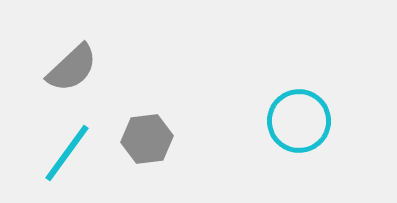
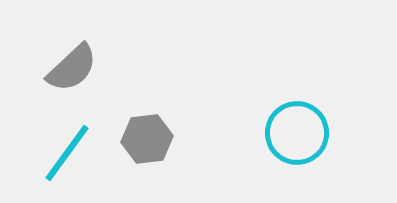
cyan circle: moved 2 px left, 12 px down
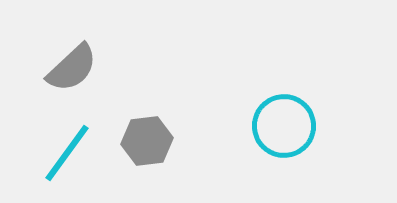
cyan circle: moved 13 px left, 7 px up
gray hexagon: moved 2 px down
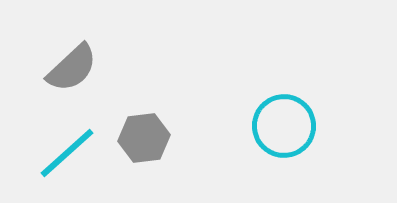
gray hexagon: moved 3 px left, 3 px up
cyan line: rotated 12 degrees clockwise
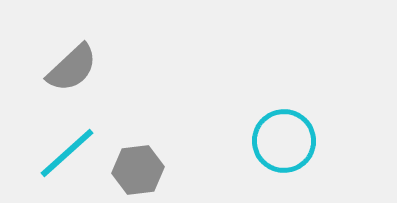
cyan circle: moved 15 px down
gray hexagon: moved 6 px left, 32 px down
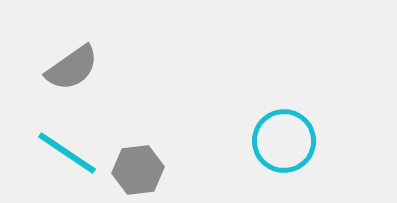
gray semicircle: rotated 8 degrees clockwise
cyan line: rotated 76 degrees clockwise
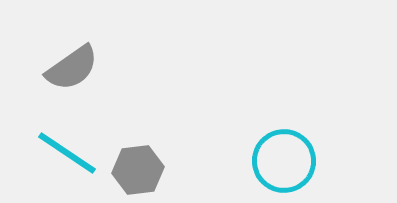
cyan circle: moved 20 px down
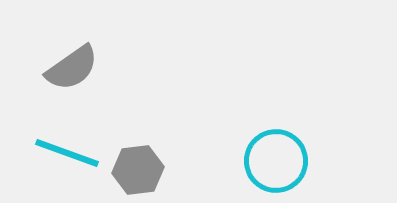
cyan line: rotated 14 degrees counterclockwise
cyan circle: moved 8 px left
